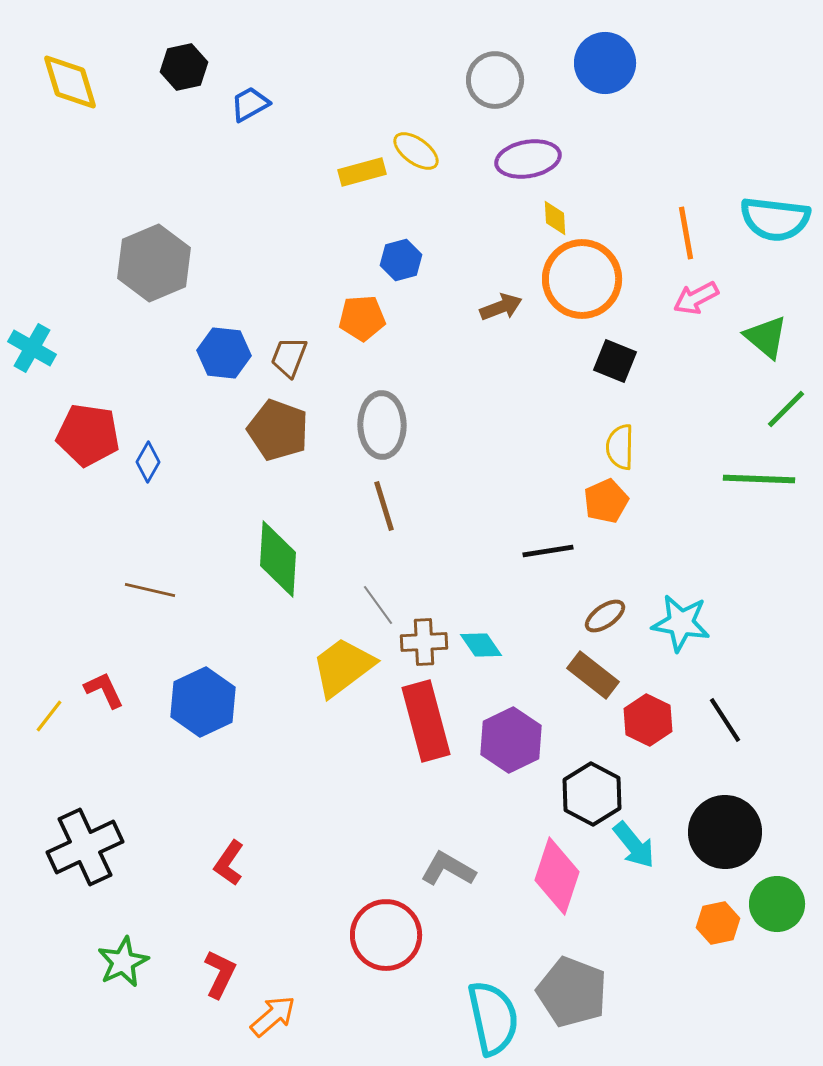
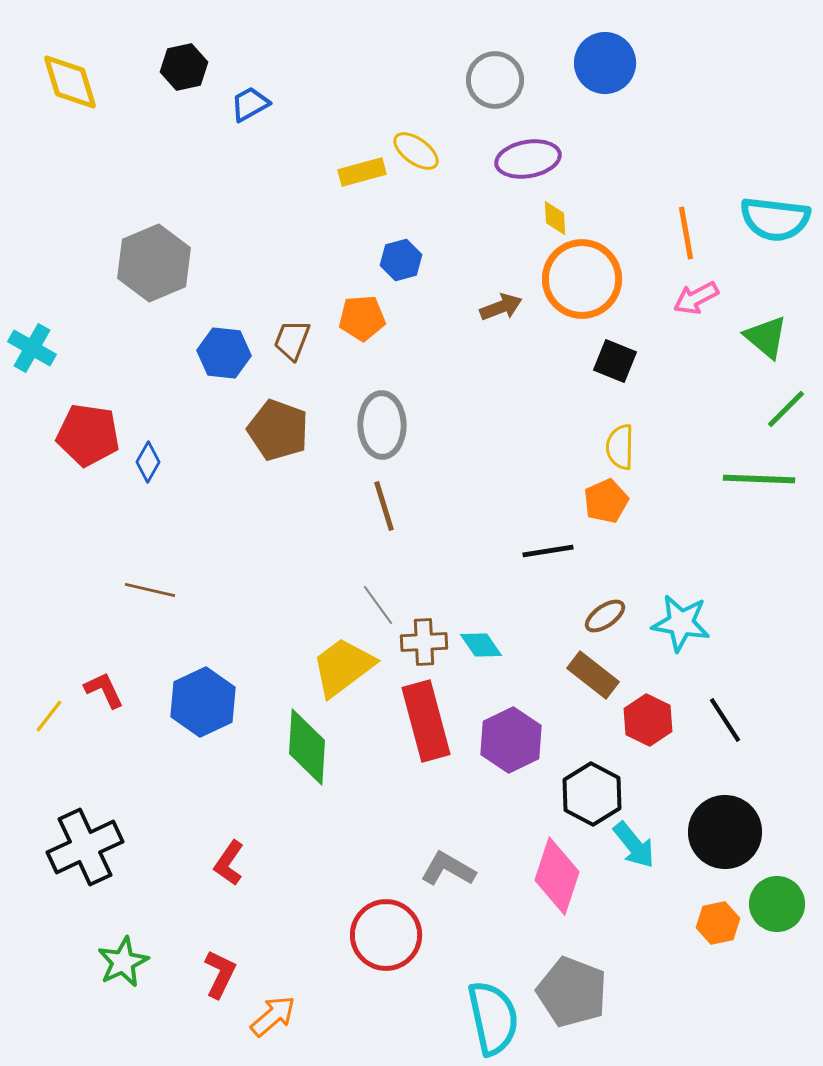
brown trapezoid at (289, 357): moved 3 px right, 17 px up
green diamond at (278, 559): moved 29 px right, 188 px down
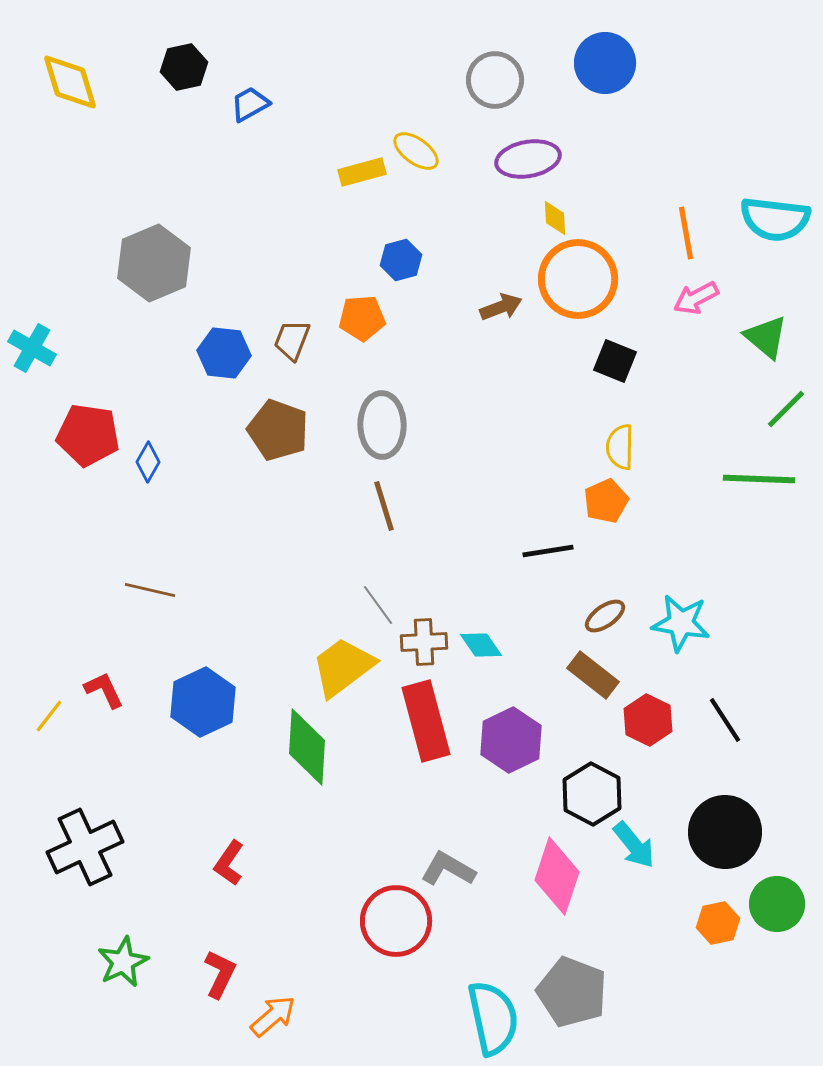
orange circle at (582, 279): moved 4 px left
red circle at (386, 935): moved 10 px right, 14 px up
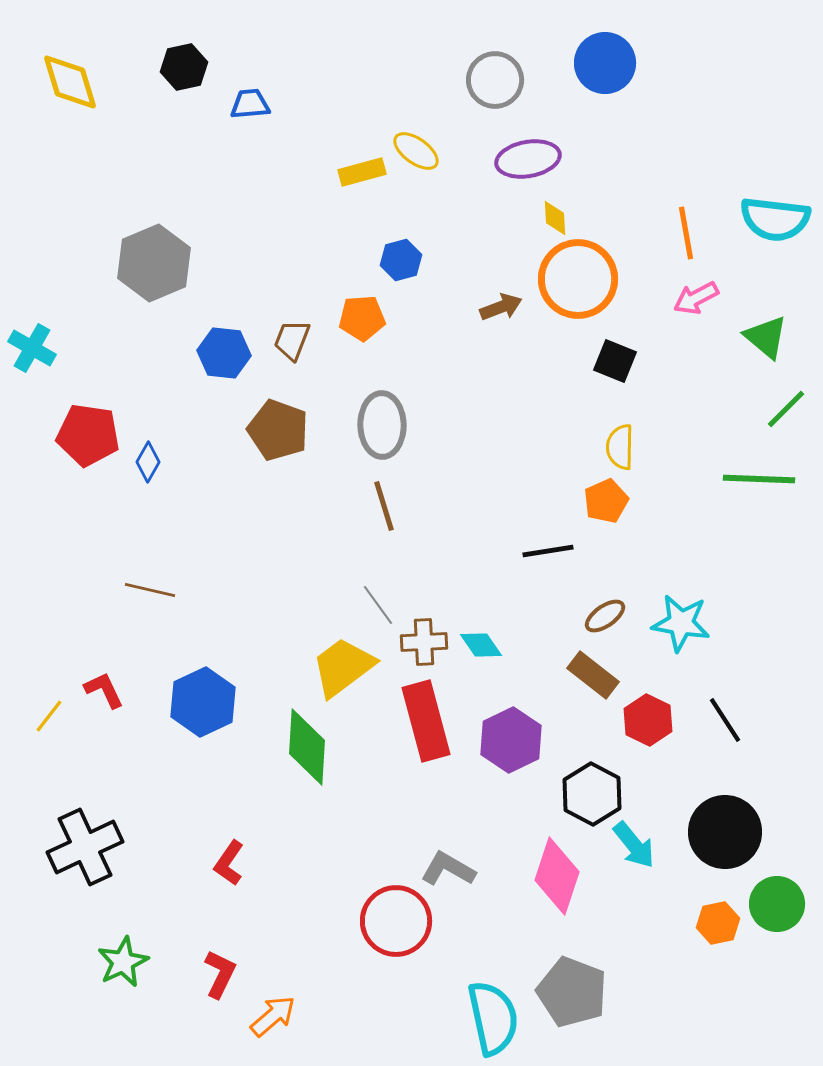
blue trapezoid at (250, 104): rotated 24 degrees clockwise
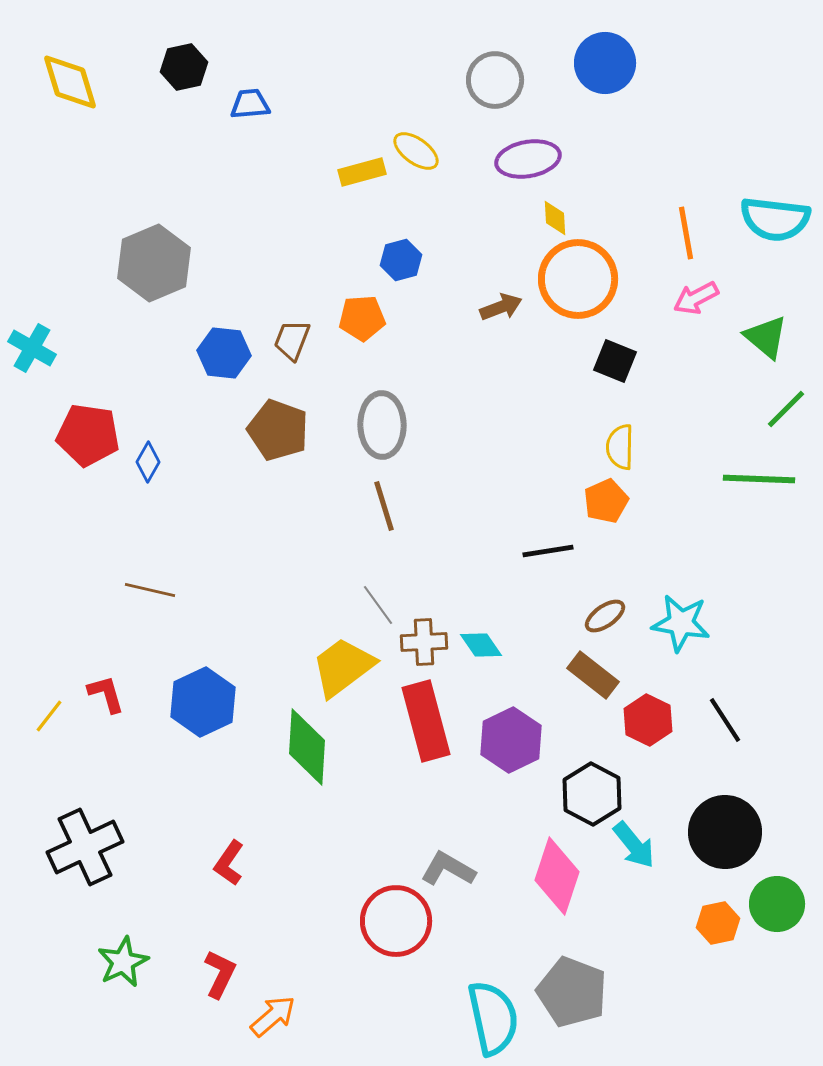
red L-shape at (104, 690): moved 2 px right, 4 px down; rotated 9 degrees clockwise
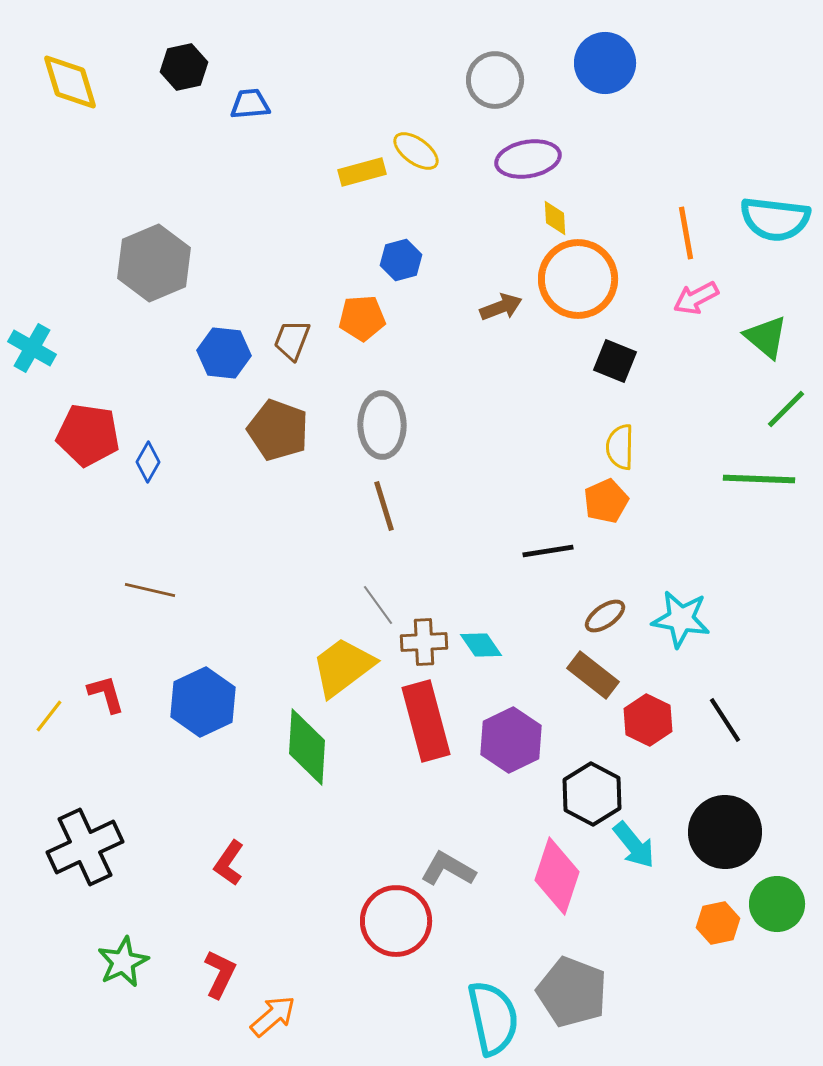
cyan star at (681, 623): moved 4 px up
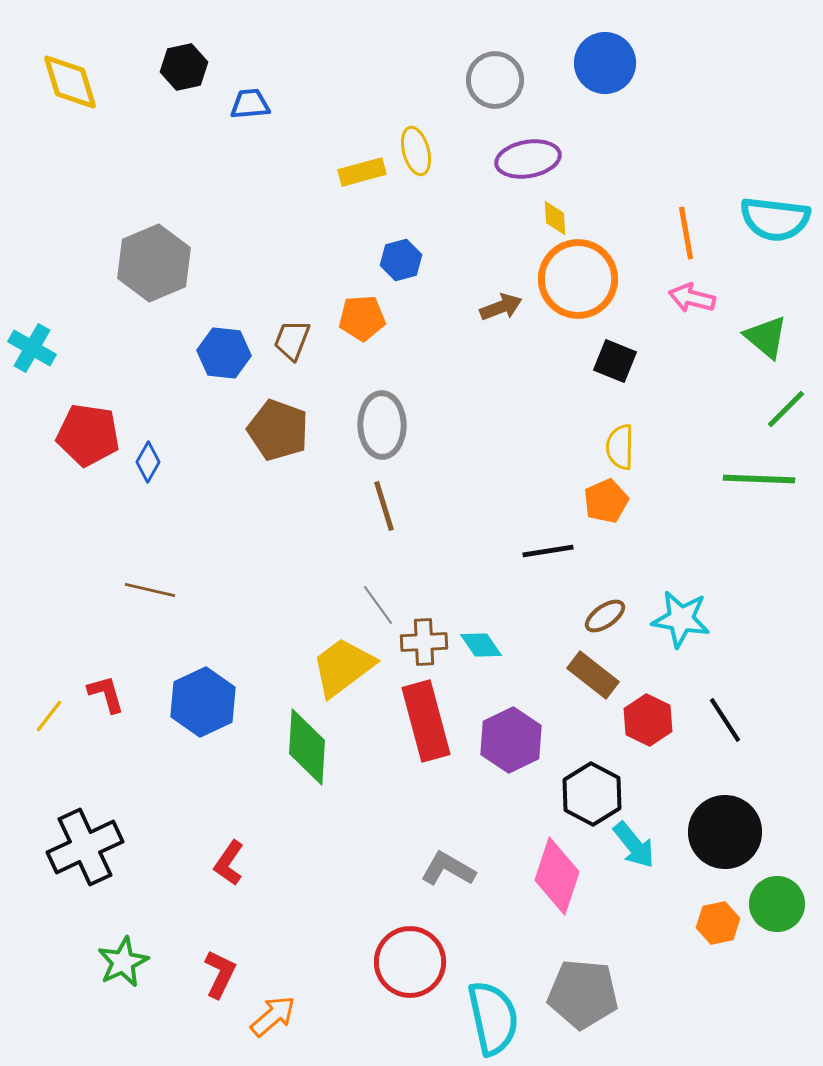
yellow ellipse at (416, 151): rotated 39 degrees clockwise
pink arrow at (696, 298): moved 4 px left; rotated 42 degrees clockwise
red circle at (396, 921): moved 14 px right, 41 px down
gray pentagon at (572, 992): moved 11 px right, 2 px down; rotated 16 degrees counterclockwise
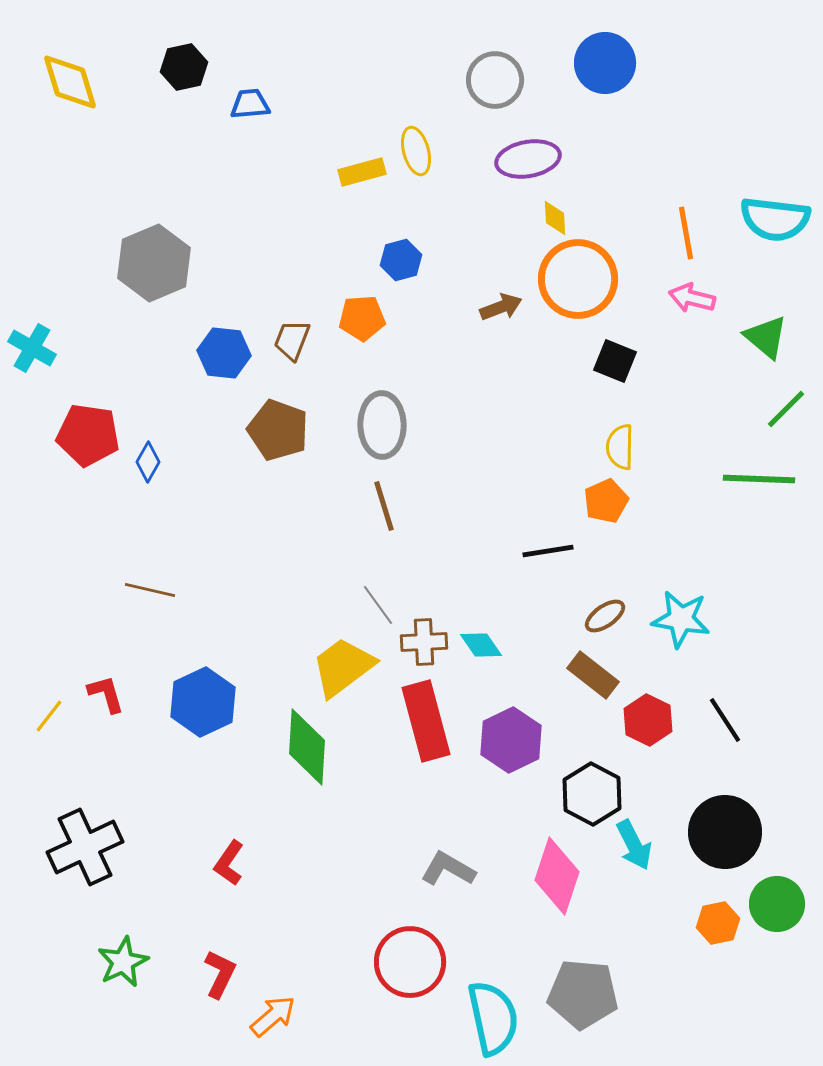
cyan arrow at (634, 845): rotated 12 degrees clockwise
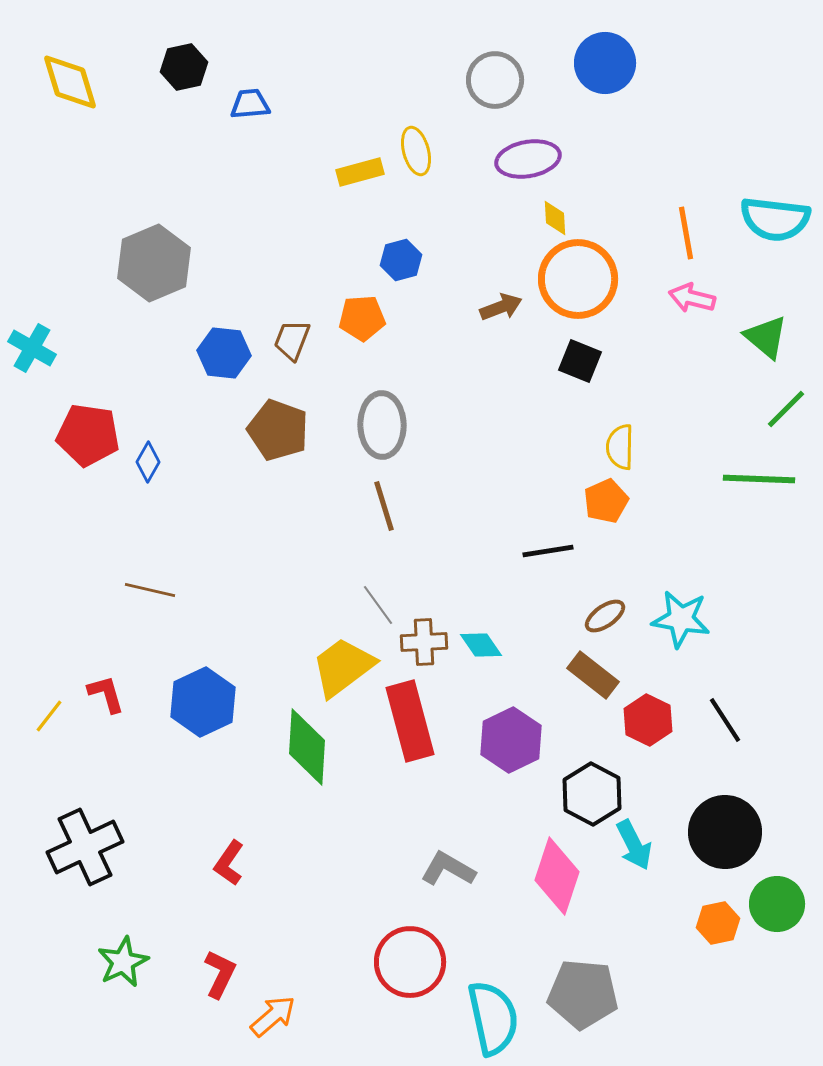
yellow rectangle at (362, 172): moved 2 px left
black square at (615, 361): moved 35 px left
red rectangle at (426, 721): moved 16 px left
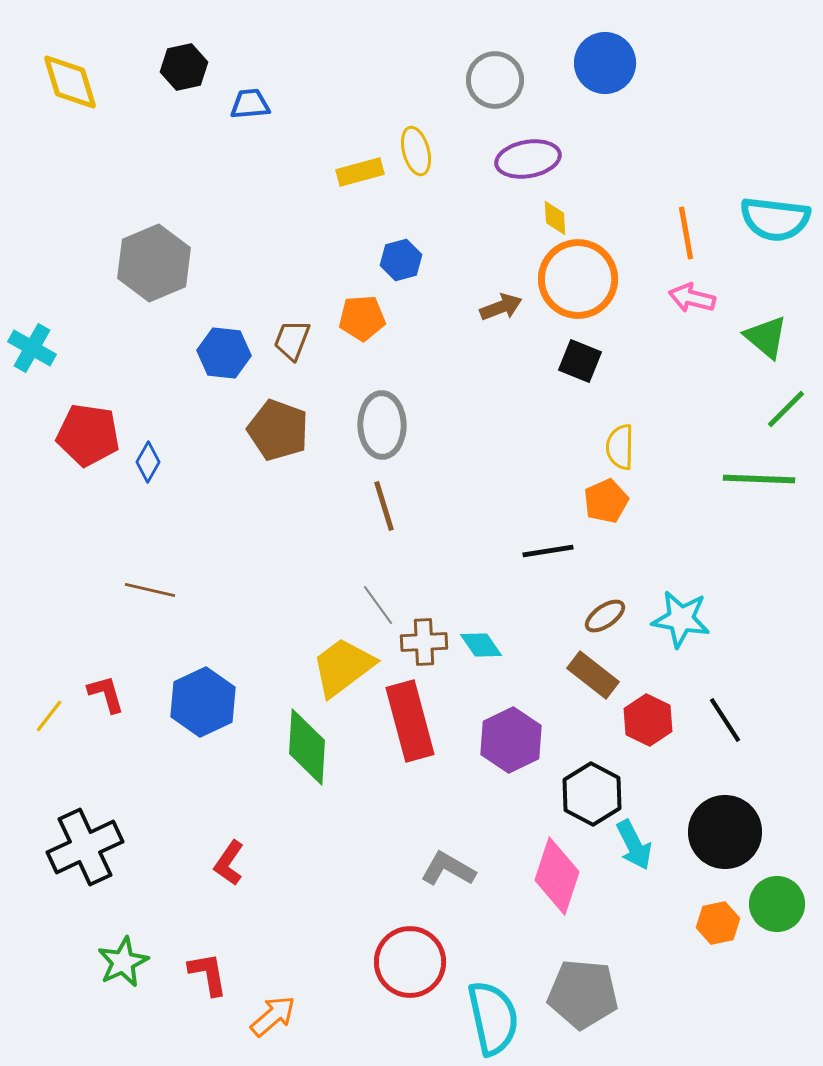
red L-shape at (220, 974): moved 12 px left; rotated 36 degrees counterclockwise
